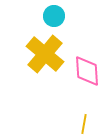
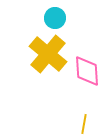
cyan circle: moved 1 px right, 2 px down
yellow cross: moved 3 px right
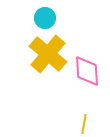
cyan circle: moved 10 px left
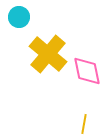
cyan circle: moved 26 px left, 1 px up
pink diamond: rotated 8 degrees counterclockwise
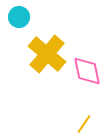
yellow cross: moved 1 px left
yellow line: rotated 24 degrees clockwise
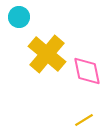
yellow line: moved 4 px up; rotated 24 degrees clockwise
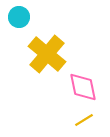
pink diamond: moved 4 px left, 16 px down
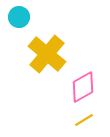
pink diamond: rotated 72 degrees clockwise
